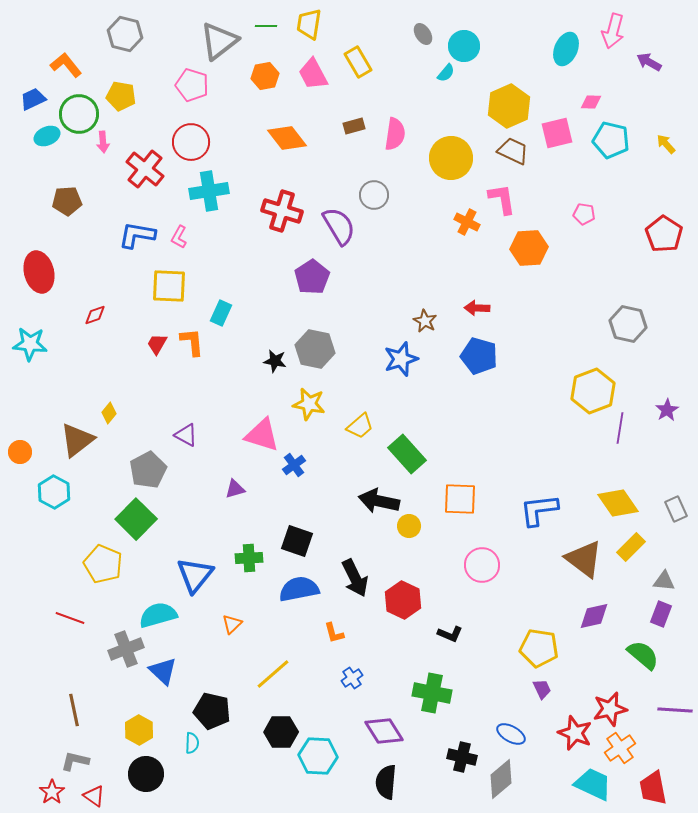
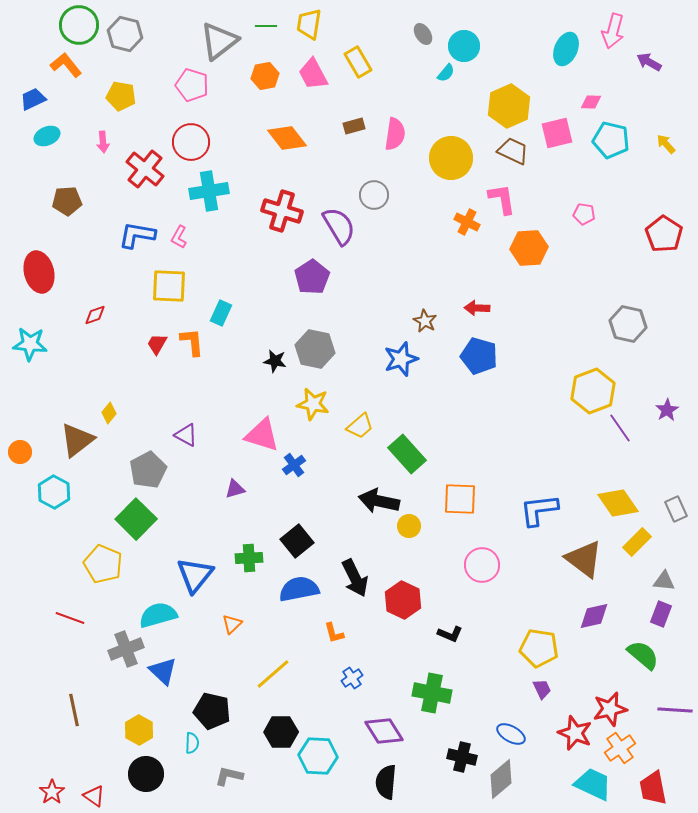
green circle at (79, 114): moved 89 px up
yellow star at (309, 404): moved 4 px right
purple line at (620, 428): rotated 44 degrees counterclockwise
black square at (297, 541): rotated 32 degrees clockwise
yellow rectangle at (631, 547): moved 6 px right, 5 px up
gray L-shape at (75, 761): moved 154 px right, 15 px down
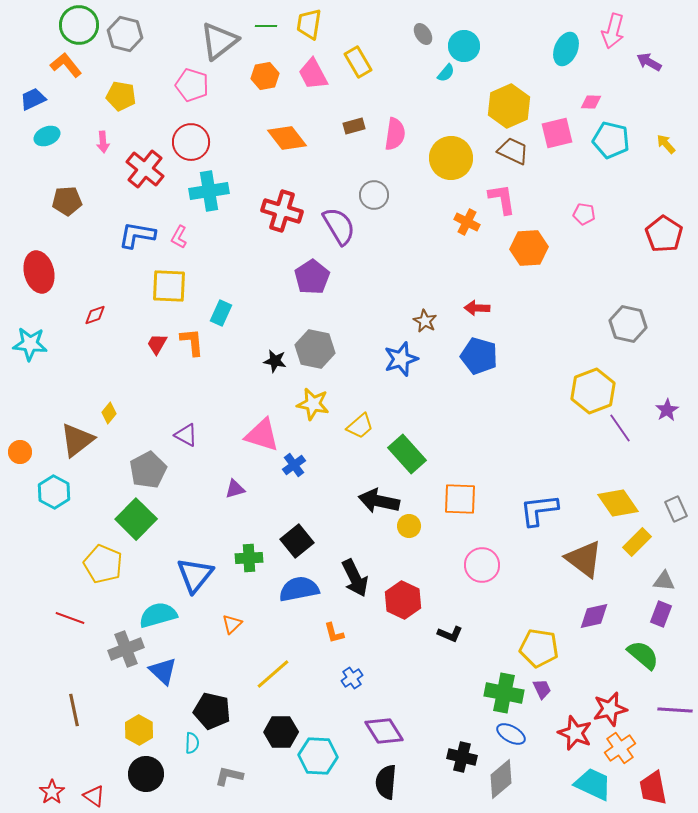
green cross at (432, 693): moved 72 px right
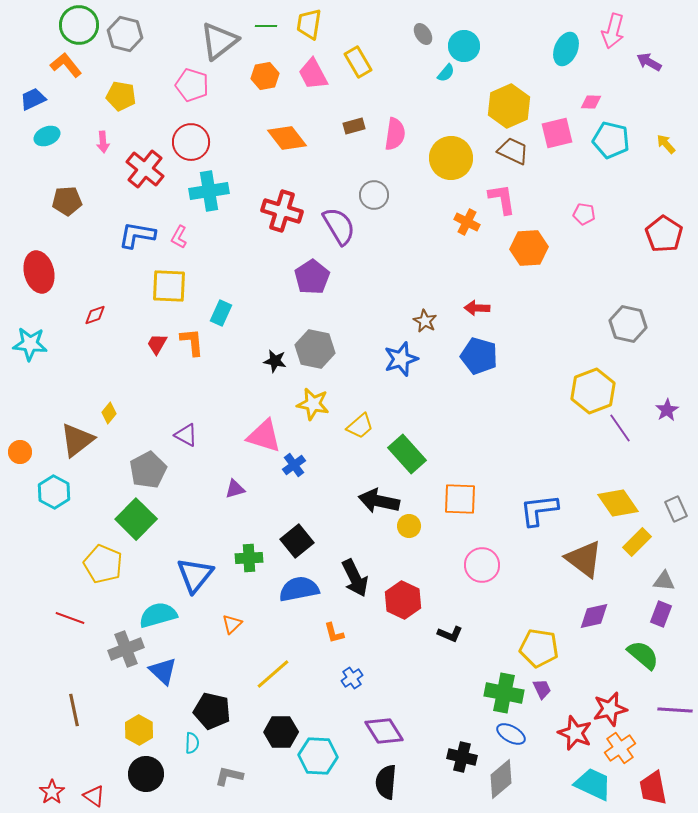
pink triangle at (262, 435): moved 2 px right, 1 px down
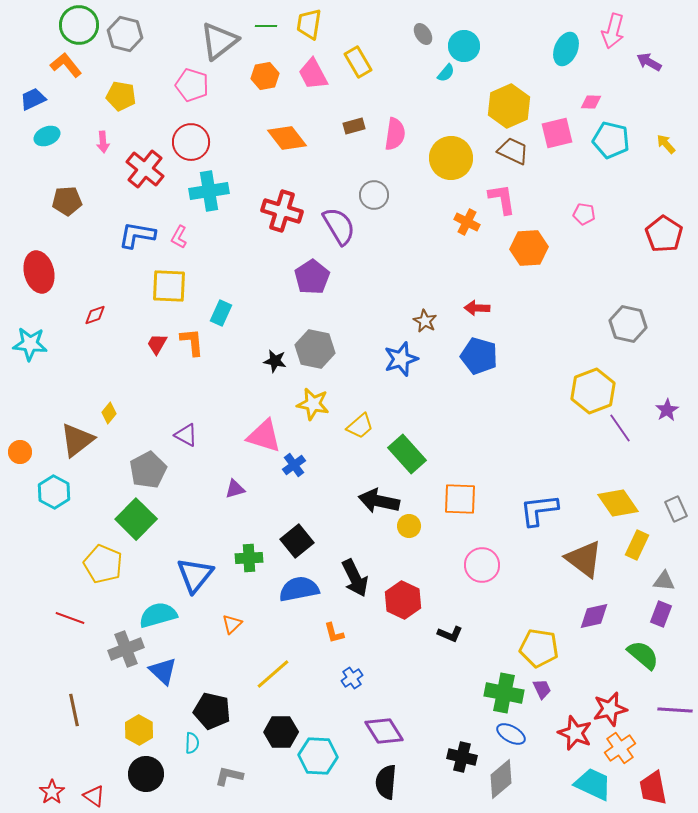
yellow rectangle at (637, 542): moved 3 px down; rotated 20 degrees counterclockwise
